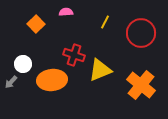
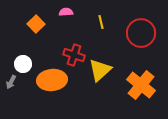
yellow line: moved 4 px left; rotated 40 degrees counterclockwise
yellow triangle: rotated 20 degrees counterclockwise
gray arrow: rotated 16 degrees counterclockwise
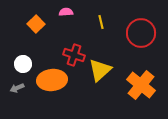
gray arrow: moved 6 px right, 6 px down; rotated 40 degrees clockwise
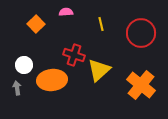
yellow line: moved 2 px down
white circle: moved 1 px right, 1 px down
yellow triangle: moved 1 px left
gray arrow: rotated 104 degrees clockwise
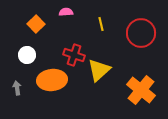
white circle: moved 3 px right, 10 px up
orange cross: moved 5 px down
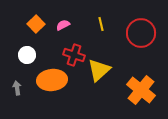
pink semicircle: moved 3 px left, 13 px down; rotated 24 degrees counterclockwise
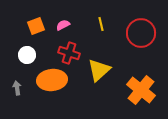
orange square: moved 2 px down; rotated 24 degrees clockwise
red cross: moved 5 px left, 2 px up
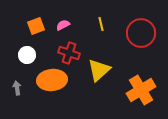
orange cross: rotated 20 degrees clockwise
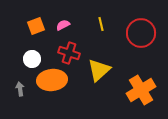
white circle: moved 5 px right, 4 px down
gray arrow: moved 3 px right, 1 px down
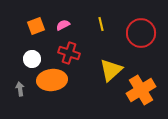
yellow triangle: moved 12 px right
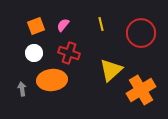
pink semicircle: rotated 24 degrees counterclockwise
white circle: moved 2 px right, 6 px up
gray arrow: moved 2 px right
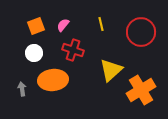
red circle: moved 1 px up
red cross: moved 4 px right, 3 px up
orange ellipse: moved 1 px right
